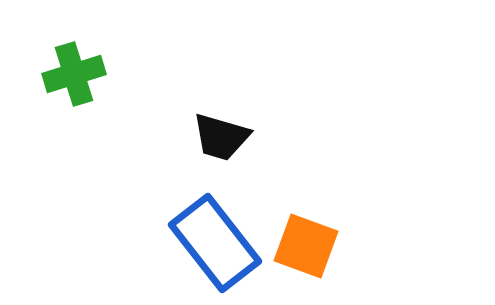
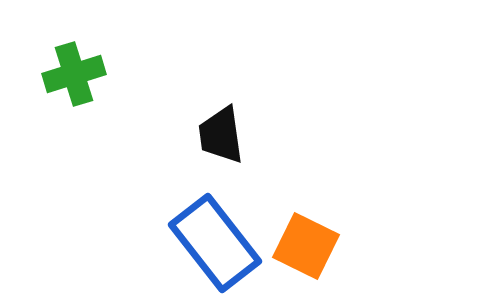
black trapezoid: moved 2 px up; rotated 66 degrees clockwise
orange square: rotated 6 degrees clockwise
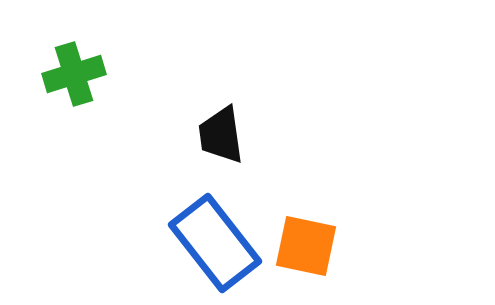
orange square: rotated 14 degrees counterclockwise
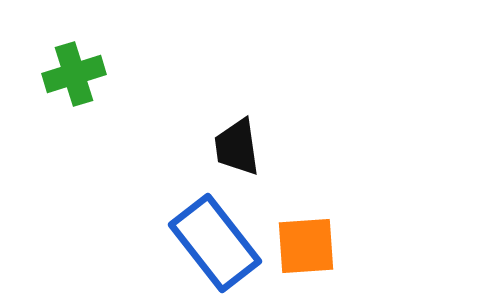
black trapezoid: moved 16 px right, 12 px down
orange square: rotated 16 degrees counterclockwise
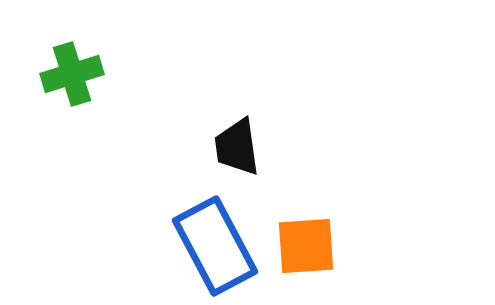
green cross: moved 2 px left
blue rectangle: moved 3 px down; rotated 10 degrees clockwise
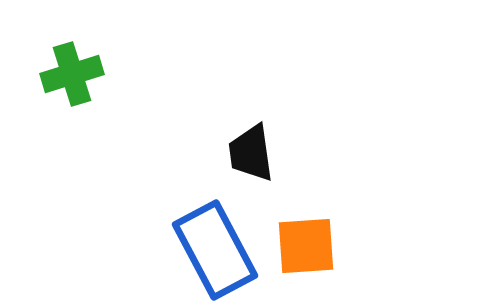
black trapezoid: moved 14 px right, 6 px down
blue rectangle: moved 4 px down
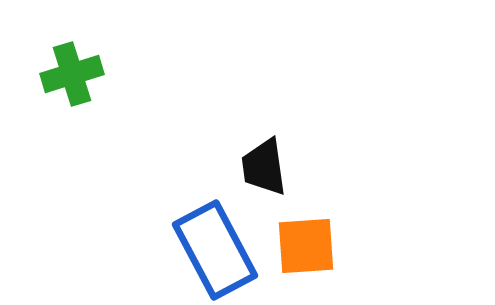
black trapezoid: moved 13 px right, 14 px down
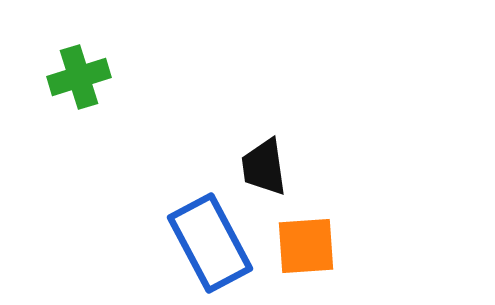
green cross: moved 7 px right, 3 px down
blue rectangle: moved 5 px left, 7 px up
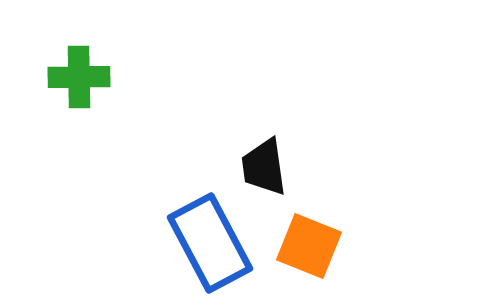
green cross: rotated 16 degrees clockwise
orange square: moved 3 px right; rotated 26 degrees clockwise
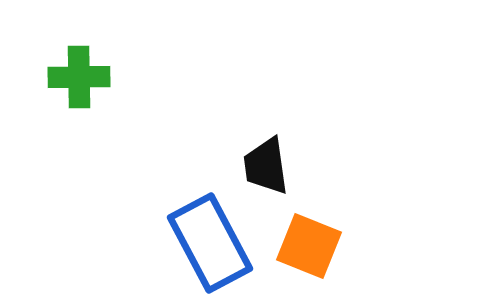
black trapezoid: moved 2 px right, 1 px up
